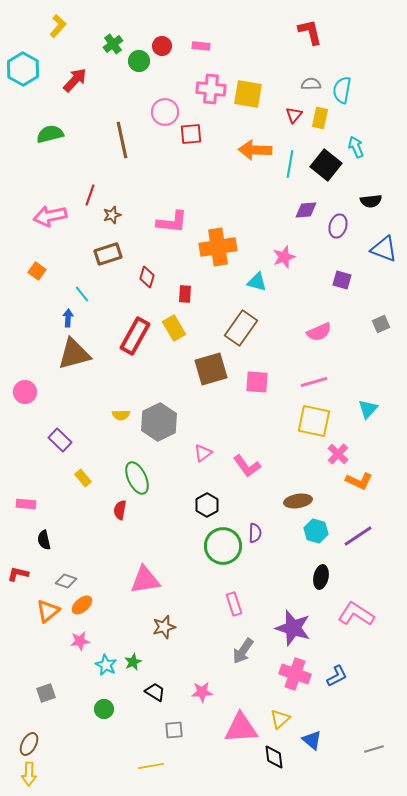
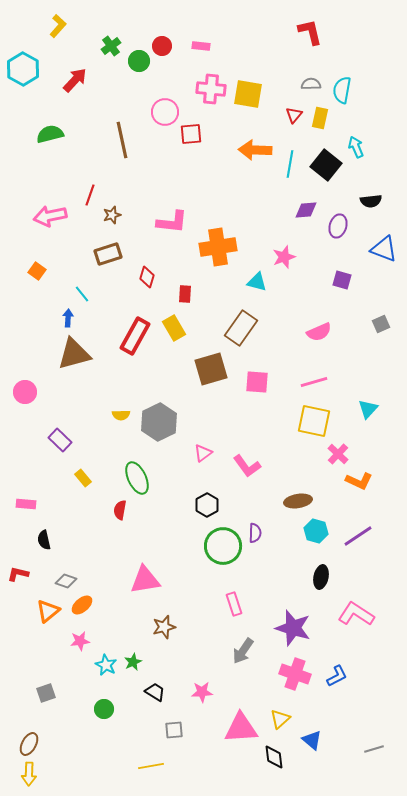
green cross at (113, 44): moved 2 px left, 2 px down
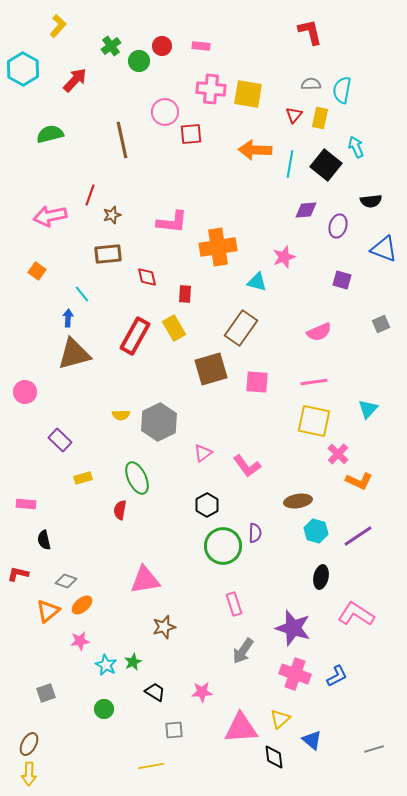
brown rectangle at (108, 254): rotated 12 degrees clockwise
red diamond at (147, 277): rotated 30 degrees counterclockwise
pink line at (314, 382): rotated 8 degrees clockwise
yellow rectangle at (83, 478): rotated 66 degrees counterclockwise
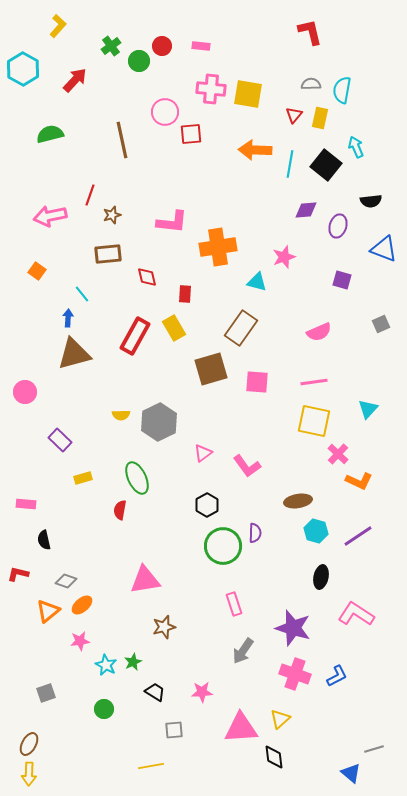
blue triangle at (312, 740): moved 39 px right, 33 px down
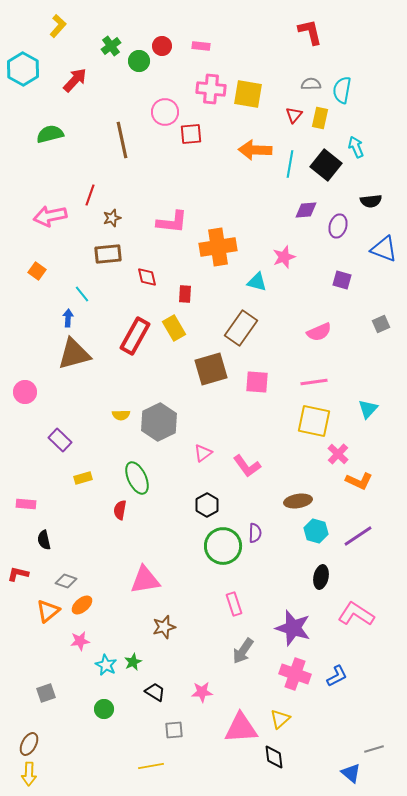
brown star at (112, 215): moved 3 px down
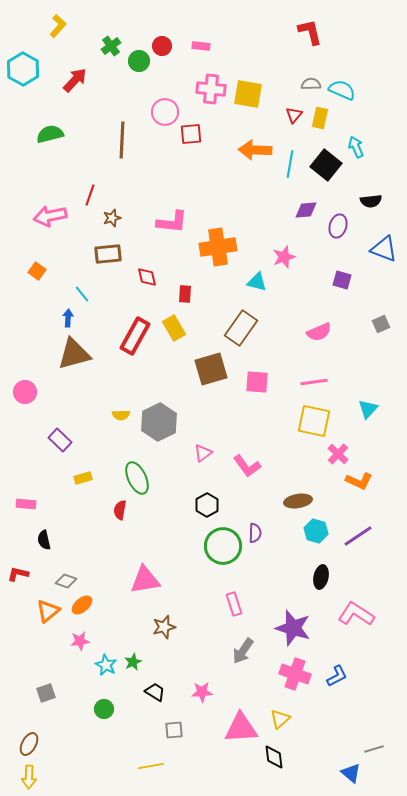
cyan semicircle at (342, 90): rotated 104 degrees clockwise
brown line at (122, 140): rotated 15 degrees clockwise
yellow arrow at (29, 774): moved 3 px down
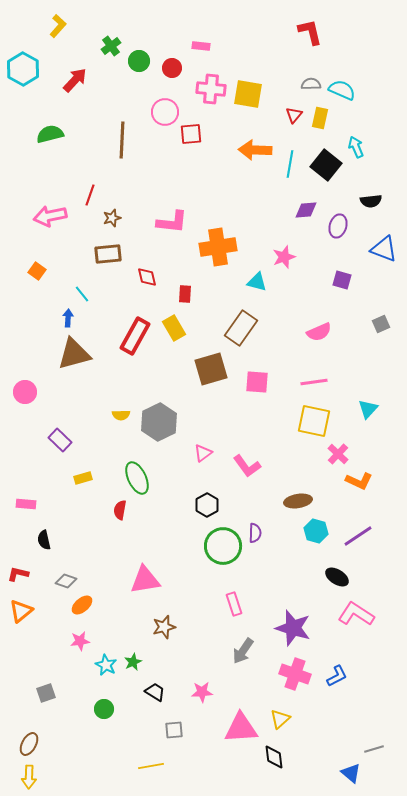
red circle at (162, 46): moved 10 px right, 22 px down
black ellipse at (321, 577): moved 16 px right; rotated 70 degrees counterclockwise
orange triangle at (48, 611): moved 27 px left
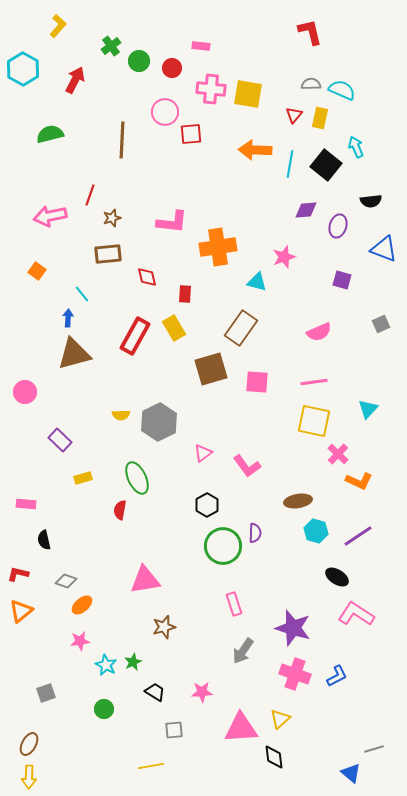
red arrow at (75, 80): rotated 16 degrees counterclockwise
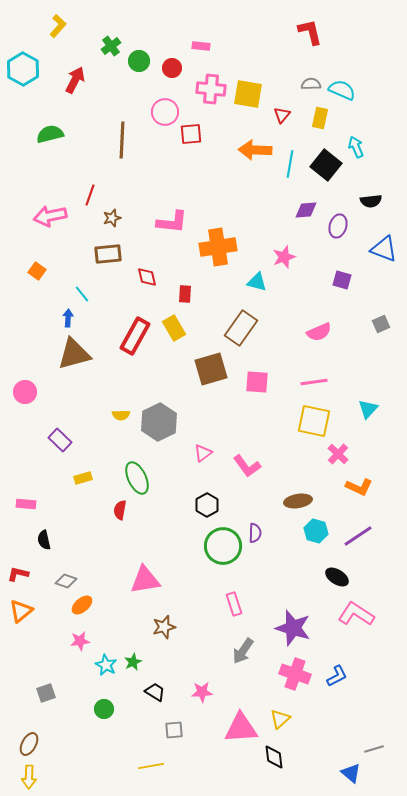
red triangle at (294, 115): moved 12 px left
orange L-shape at (359, 481): moved 6 px down
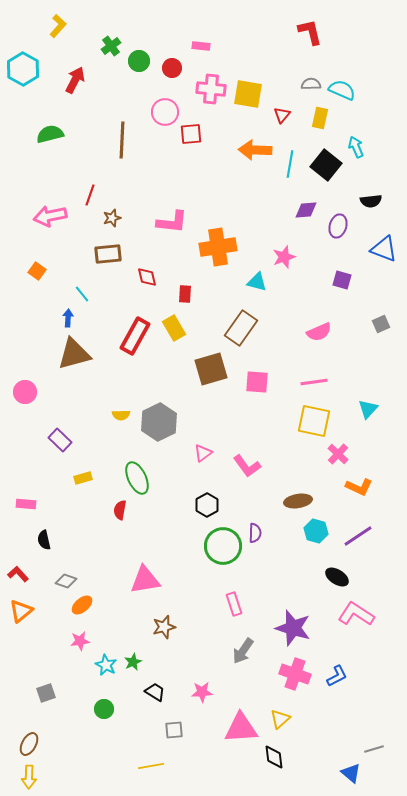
red L-shape at (18, 574): rotated 35 degrees clockwise
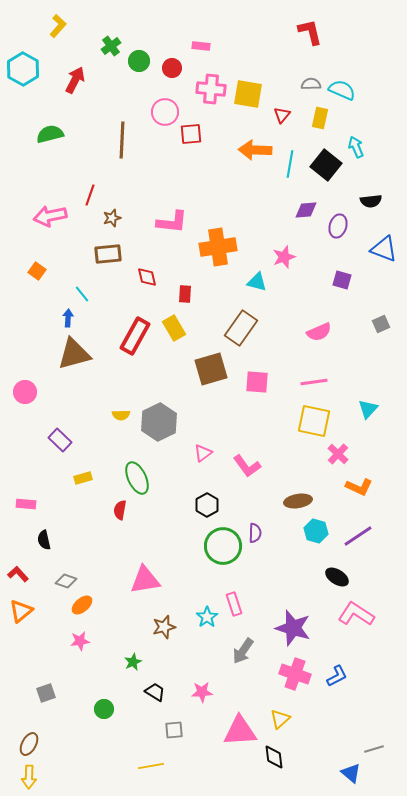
cyan star at (106, 665): moved 101 px right, 48 px up; rotated 10 degrees clockwise
pink triangle at (241, 728): moved 1 px left, 3 px down
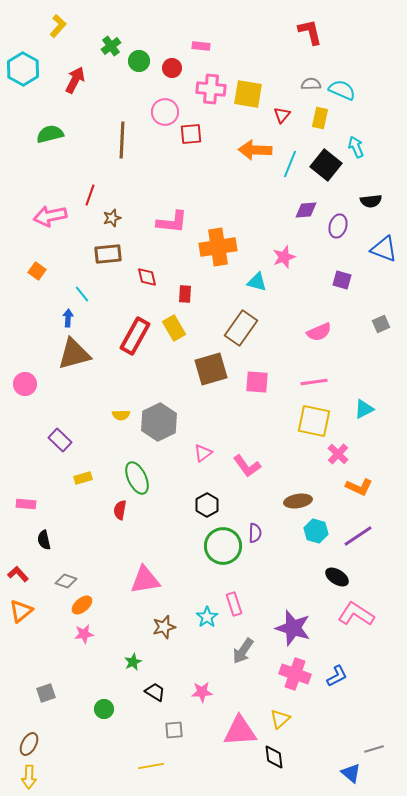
cyan line at (290, 164): rotated 12 degrees clockwise
pink circle at (25, 392): moved 8 px up
cyan triangle at (368, 409): moved 4 px left; rotated 20 degrees clockwise
pink star at (80, 641): moved 4 px right, 7 px up
